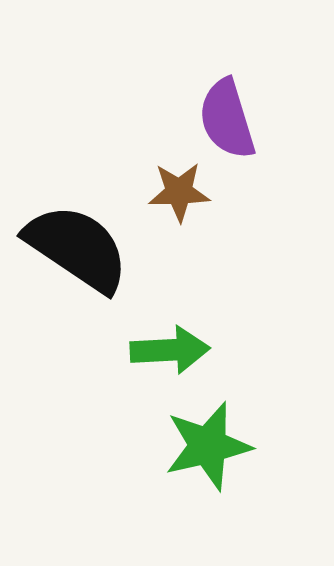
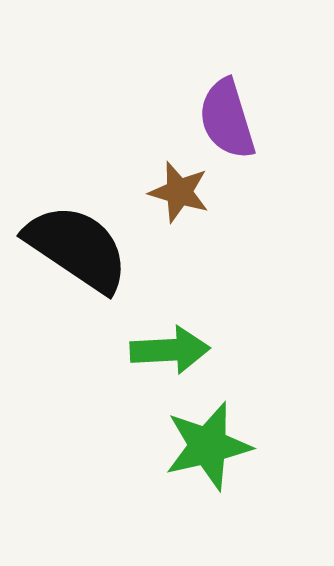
brown star: rotated 18 degrees clockwise
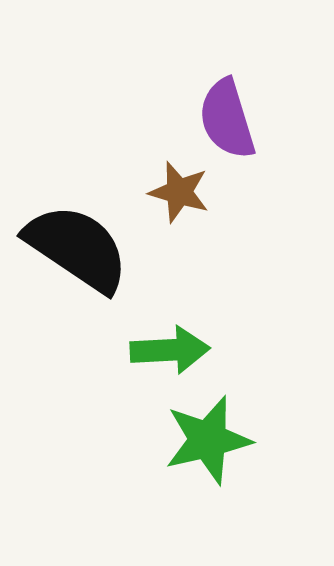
green star: moved 6 px up
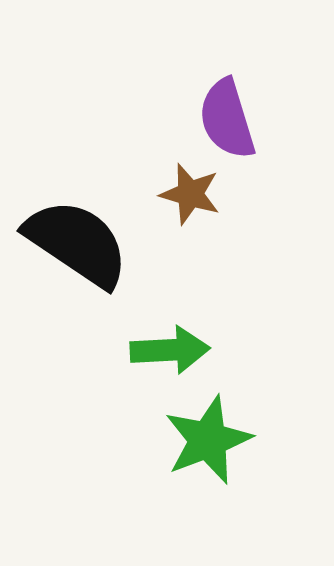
brown star: moved 11 px right, 2 px down
black semicircle: moved 5 px up
green star: rotated 8 degrees counterclockwise
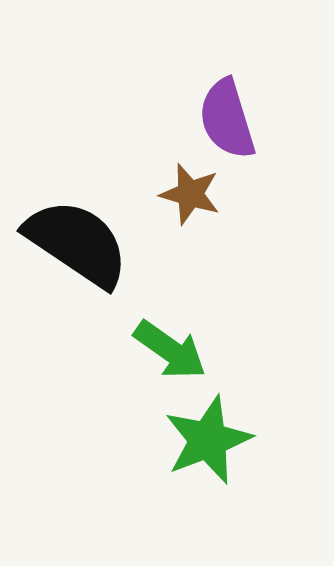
green arrow: rotated 38 degrees clockwise
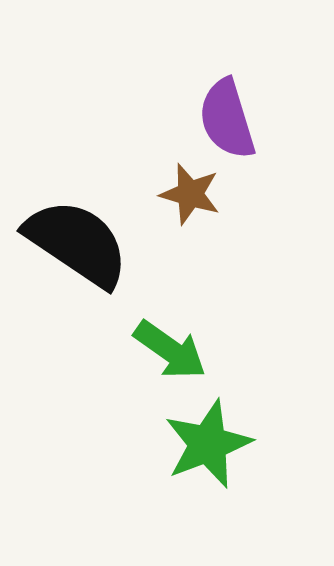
green star: moved 4 px down
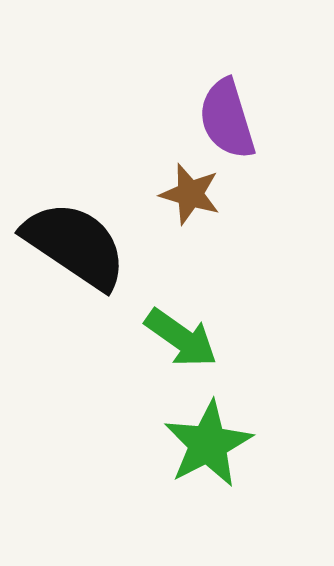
black semicircle: moved 2 px left, 2 px down
green arrow: moved 11 px right, 12 px up
green star: rotated 6 degrees counterclockwise
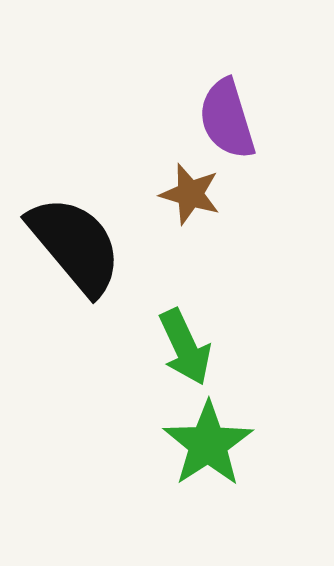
black semicircle: rotated 16 degrees clockwise
green arrow: moved 4 px right, 9 px down; rotated 30 degrees clockwise
green star: rotated 6 degrees counterclockwise
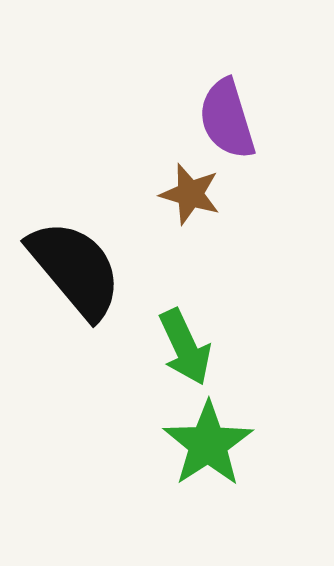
black semicircle: moved 24 px down
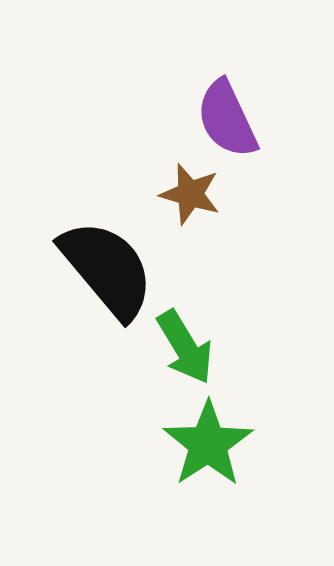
purple semicircle: rotated 8 degrees counterclockwise
black semicircle: moved 32 px right
green arrow: rotated 6 degrees counterclockwise
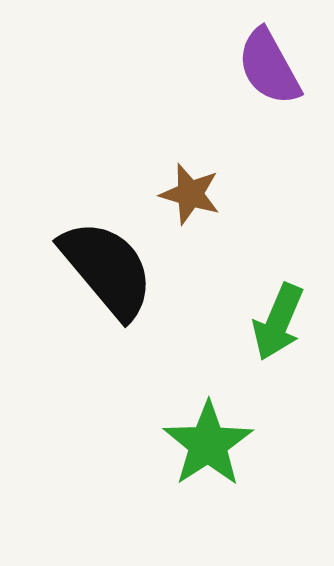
purple semicircle: moved 42 px right, 52 px up; rotated 4 degrees counterclockwise
green arrow: moved 93 px right, 25 px up; rotated 54 degrees clockwise
